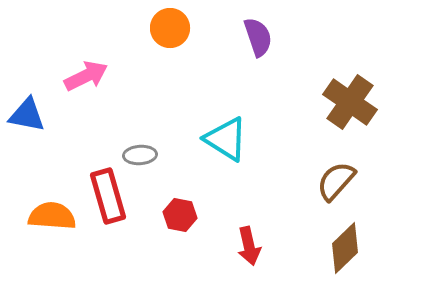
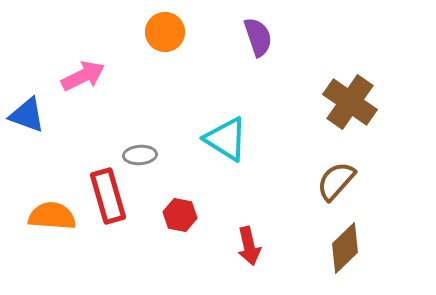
orange circle: moved 5 px left, 4 px down
pink arrow: moved 3 px left
blue triangle: rotated 9 degrees clockwise
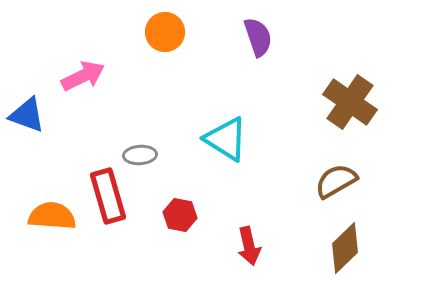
brown semicircle: rotated 18 degrees clockwise
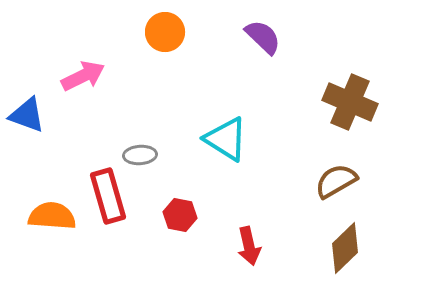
purple semicircle: moved 5 px right; rotated 27 degrees counterclockwise
brown cross: rotated 12 degrees counterclockwise
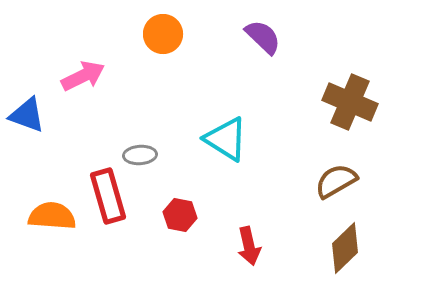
orange circle: moved 2 px left, 2 px down
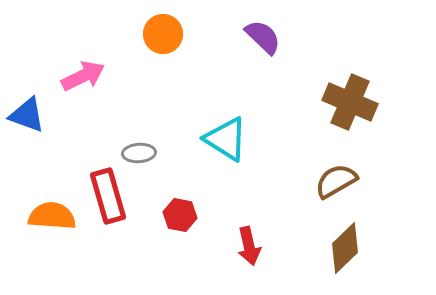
gray ellipse: moved 1 px left, 2 px up
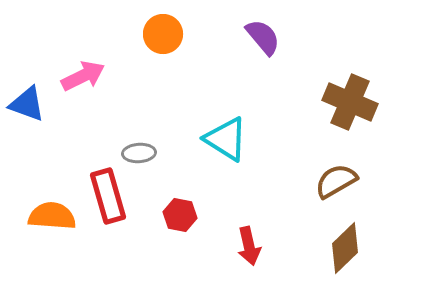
purple semicircle: rotated 6 degrees clockwise
blue triangle: moved 11 px up
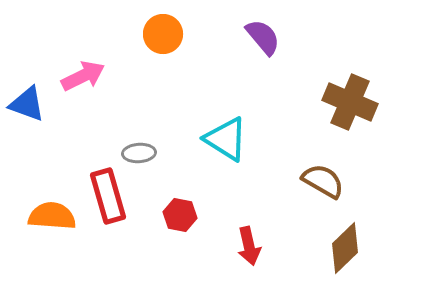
brown semicircle: moved 13 px left; rotated 60 degrees clockwise
